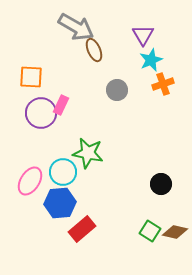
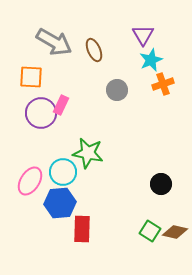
gray arrow: moved 22 px left, 15 px down
red rectangle: rotated 48 degrees counterclockwise
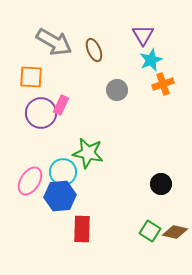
blue hexagon: moved 7 px up
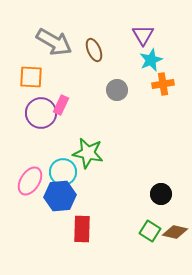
orange cross: rotated 10 degrees clockwise
black circle: moved 10 px down
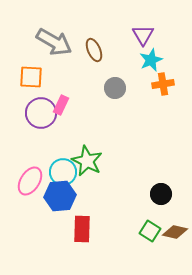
gray circle: moved 2 px left, 2 px up
green star: moved 1 px left, 8 px down; rotated 16 degrees clockwise
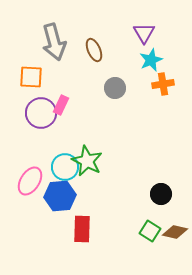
purple triangle: moved 1 px right, 2 px up
gray arrow: rotated 45 degrees clockwise
cyan circle: moved 2 px right, 5 px up
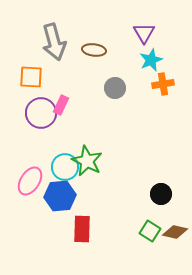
brown ellipse: rotated 60 degrees counterclockwise
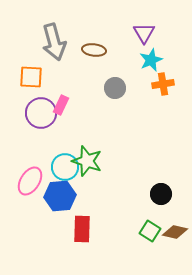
green star: rotated 8 degrees counterclockwise
